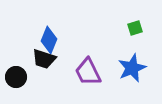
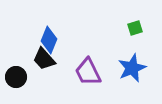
black trapezoid: rotated 30 degrees clockwise
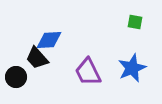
green square: moved 6 px up; rotated 28 degrees clockwise
blue diamond: rotated 64 degrees clockwise
black trapezoid: moved 7 px left, 1 px up
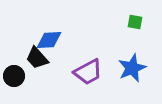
purple trapezoid: rotated 92 degrees counterclockwise
black circle: moved 2 px left, 1 px up
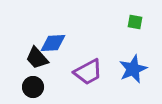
blue diamond: moved 4 px right, 3 px down
blue star: moved 1 px right, 1 px down
black circle: moved 19 px right, 11 px down
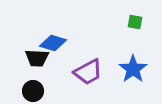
blue diamond: rotated 20 degrees clockwise
black trapezoid: rotated 45 degrees counterclockwise
blue star: rotated 12 degrees counterclockwise
black circle: moved 4 px down
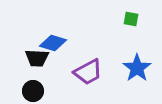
green square: moved 4 px left, 3 px up
blue star: moved 4 px right, 1 px up
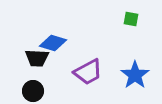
blue star: moved 2 px left, 7 px down
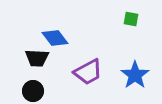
blue diamond: moved 2 px right, 5 px up; rotated 36 degrees clockwise
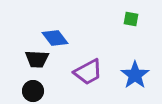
black trapezoid: moved 1 px down
